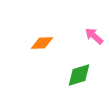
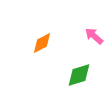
orange diamond: rotated 25 degrees counterclockwise
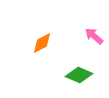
green diamond: rotated 40 degrees clockwise
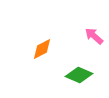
orange diamond: moved 6 px down
